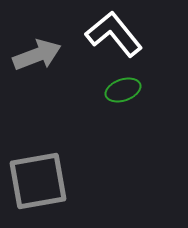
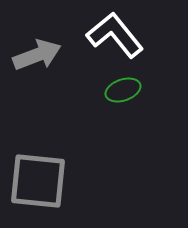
white L-shape: moved 1 px right, 1 px down
gray square: rotated 16 degrees clockwise
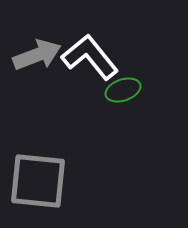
white L-shape: moved 25 px left, 22 px down
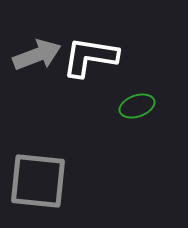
white L-shape: rotated 42 degrees counterclockwise
green ellipse: moved 14 px right, 16 px down
